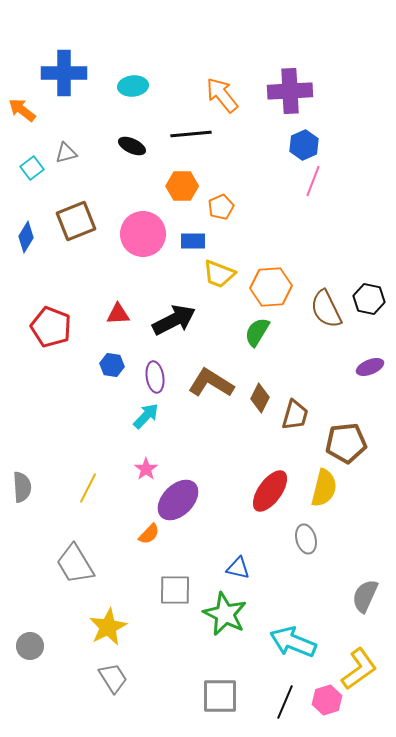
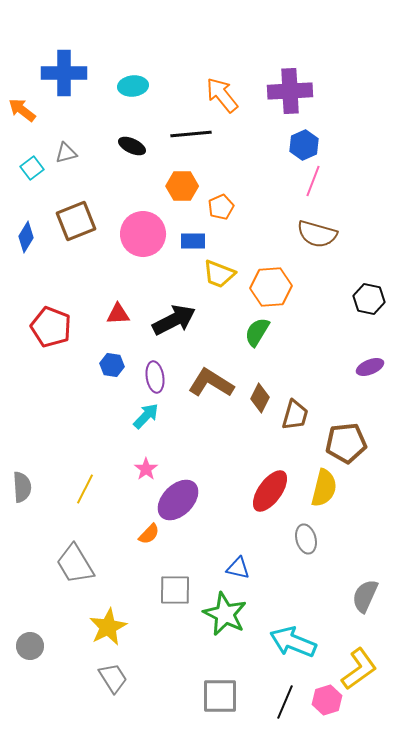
brown semicircle at (326, 309): moved 9 px left, 75 px up; rotated 48 degrees counterclockwise
yellow line at (88, 488): moved 3 px left, 1 px down
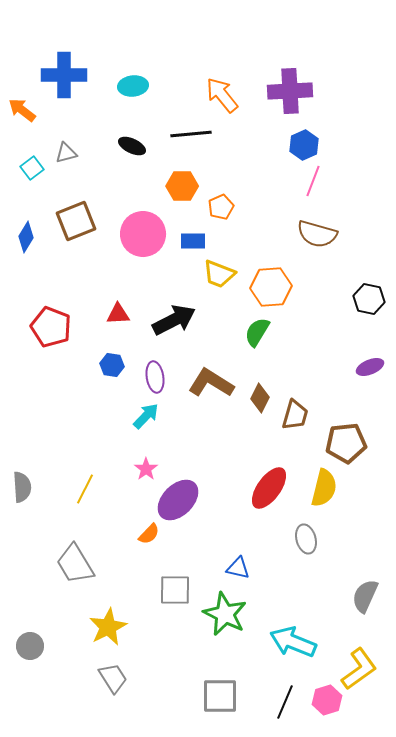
blue cross at (64, 73): moved 2 px down
red ellipse at (270, 491): moved 1 px left, 3 px up
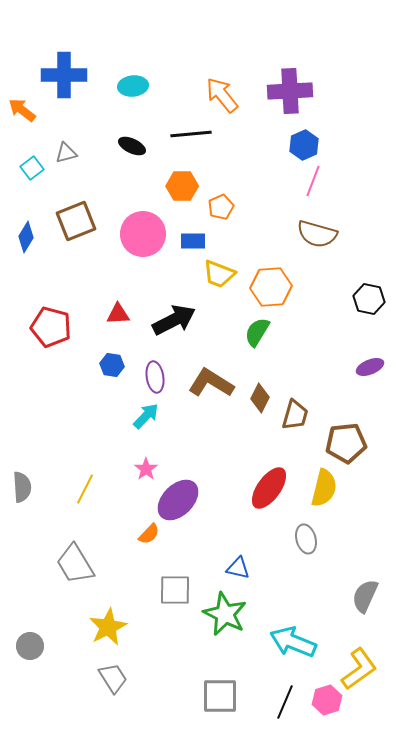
red pentagon at (51, 327): rotated 6 degrees counterclockwise
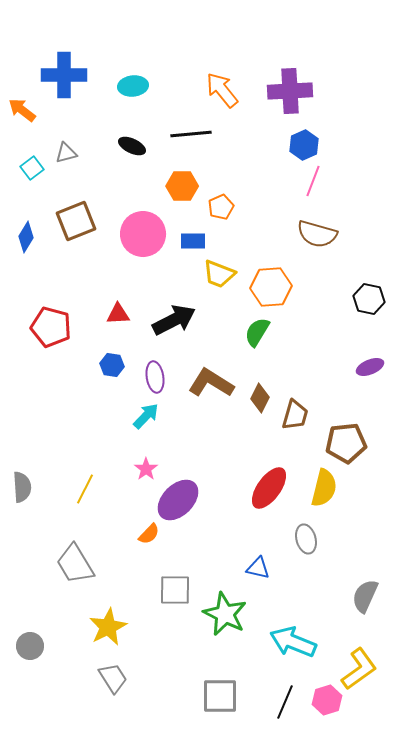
orange arrow at (222, 95): moved 5 px up
blue triangle at (238, 568): moved 20 px right
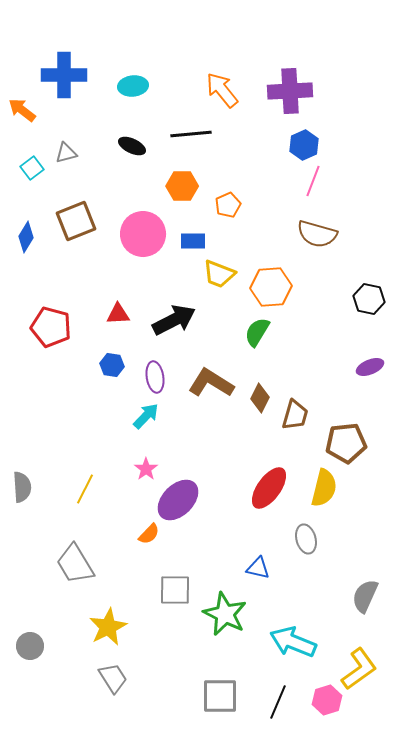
orange pentagon at (221, 207): moved 7 px right, 2 px up
black line at (285, 702): moved 7 px left
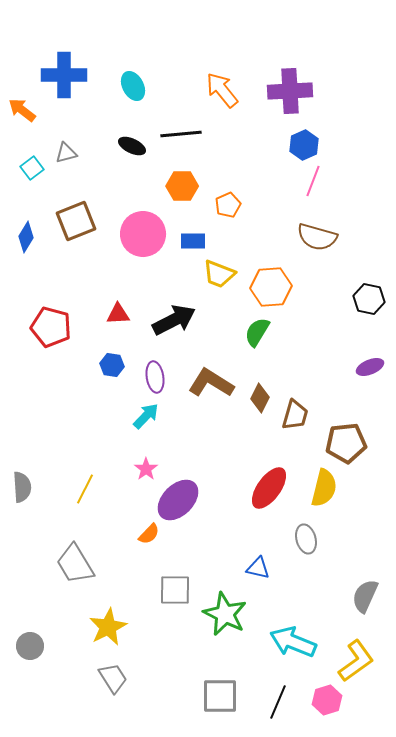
cyan ellipse at (133, 86): rotated 68 degrees clockwise
black line at (191, 134): moved 10 px left
brown semicircle at (317, 234): moved 3 px down
yellow L-shape at (359, 669): moved 3 px left, 8 px up
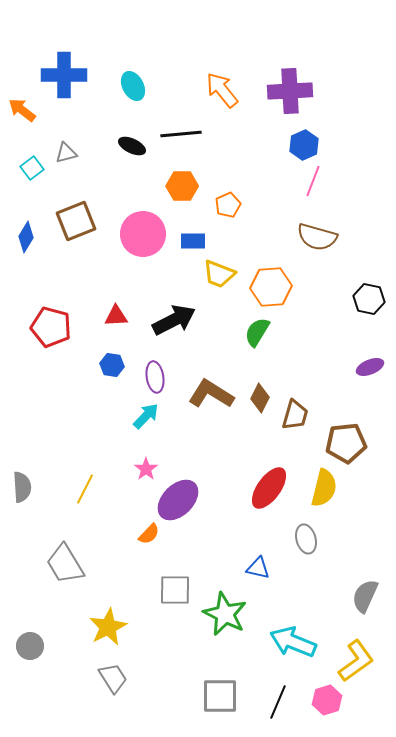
red triangle at (118, 314): moved 2 px left, 2 px down
brown L-shape at (211, 383): moved 11 px down
gray trapezoid at (75, 564): moved 10 px left
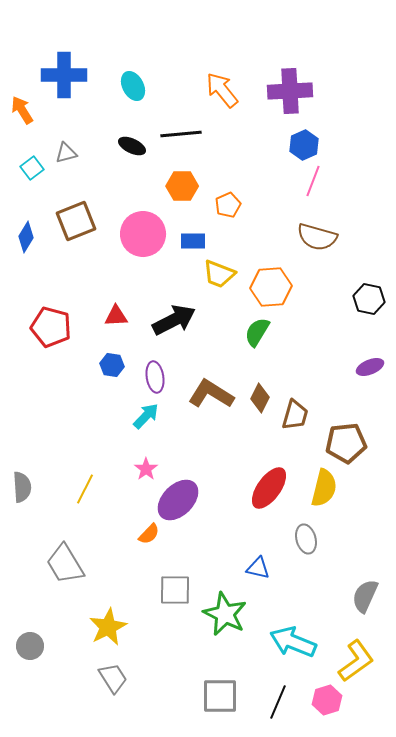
orange arrow at (22, 110): rotated 20 degrees clockwise
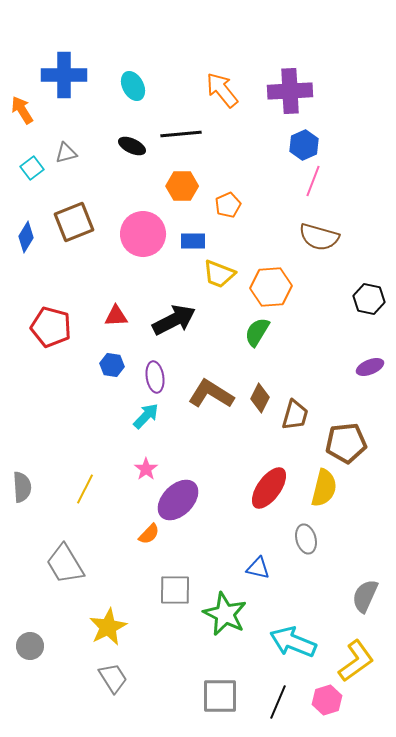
brown square at (76, 221): moved 2 px left, 1 px down
brown semicircle at (317, 237): moved 2 px right
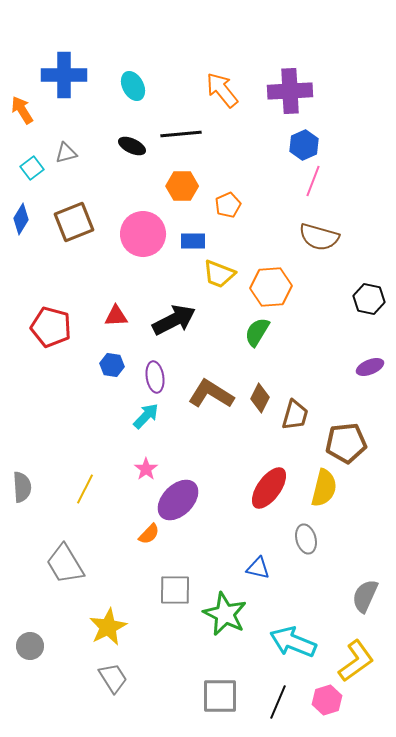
blue diamond at (26, 237): moved 5 px left, 18 px up
